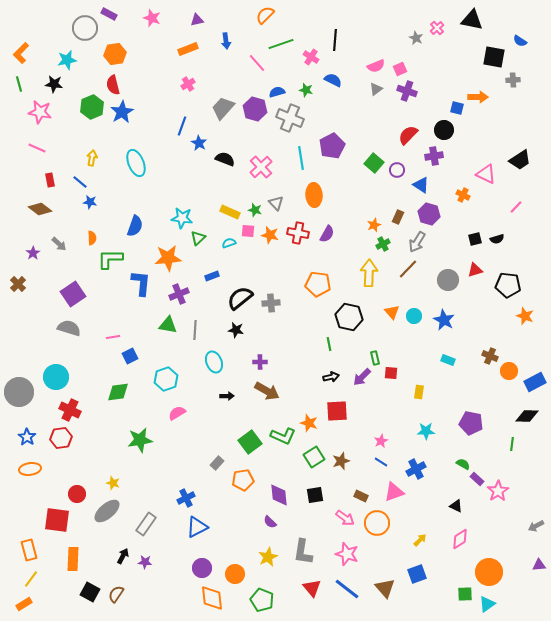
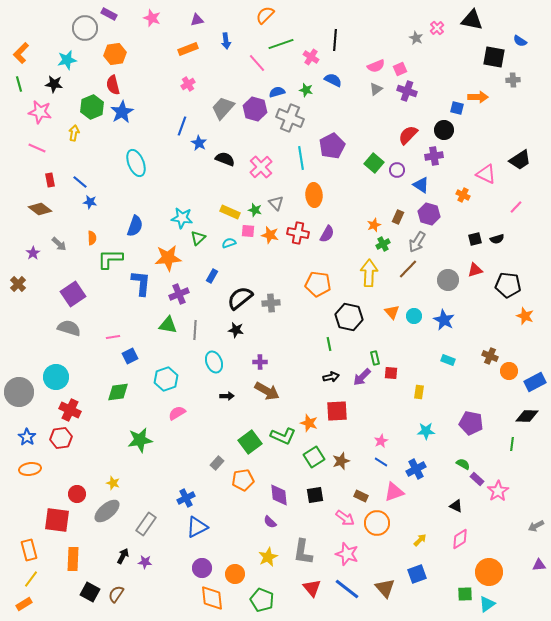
yellow arrow at (92, 158): moved 18 px left, 25 px up
blue rectangle at (212, 276): rotated 40 degrees counterclockwise
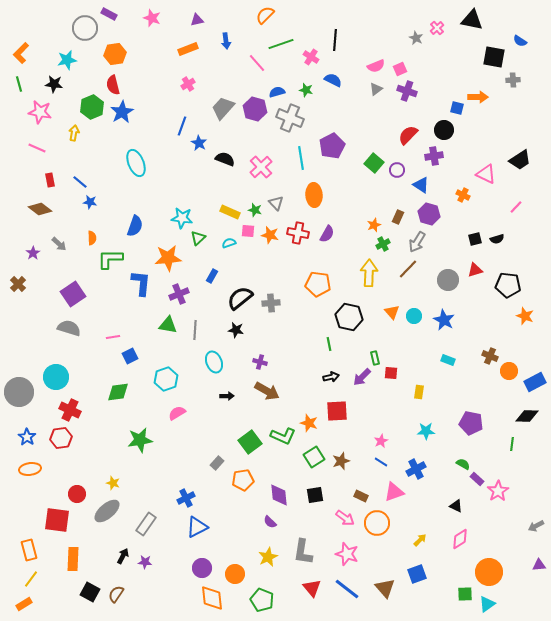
purple cross at (260, 362): rotated 16 degrees clockwise
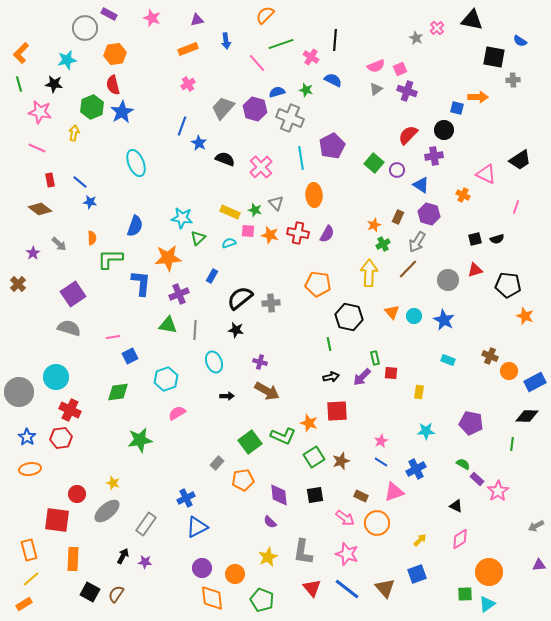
pink line at (516, 207): rotated 24 degrees counterclockwise
yellow line at (31, 579): rotated 12 degrees clockwise
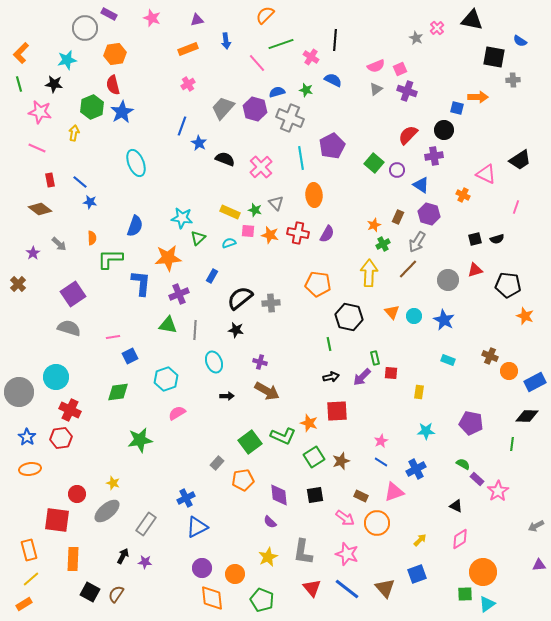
orange circle at (489, 572): moved 6 px left
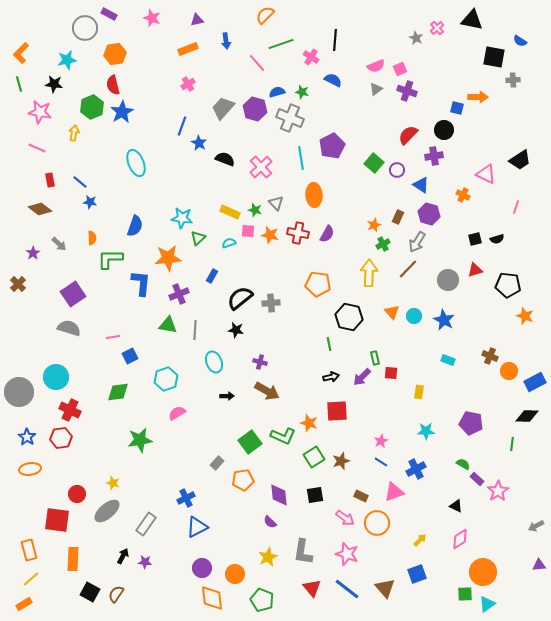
green star at (306, 90): moved 4 px left, 2 px down
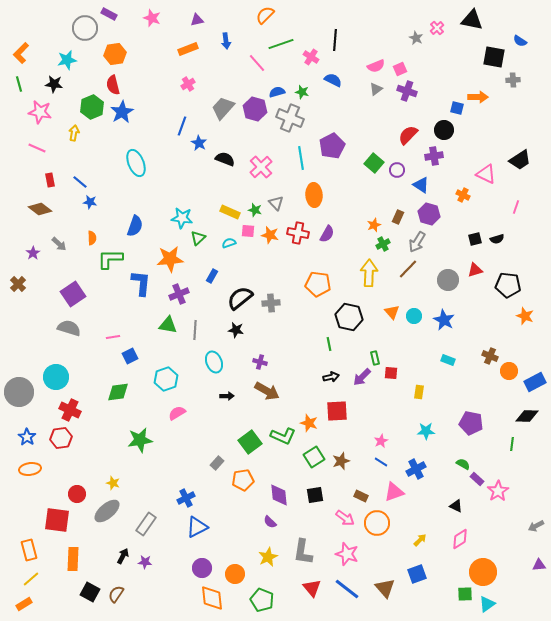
orange star at (168, 258): moved 2 px right, 1 px down
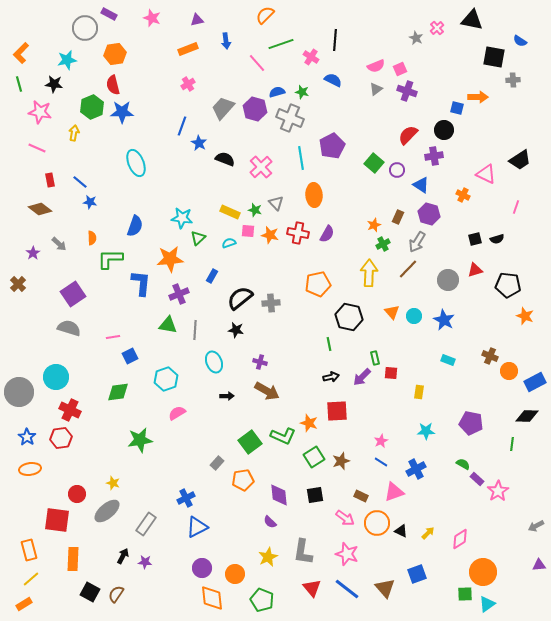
blue star at (122, 112): rotated 30 degrees clockwise
orange pentagon at (318, 284): rotated 20 degrees counterclockwise
black triangle at (456, 506): moved 55 px left, 25 px down
yellow arrow at (420, 540): moved 8 px right, 7 px up
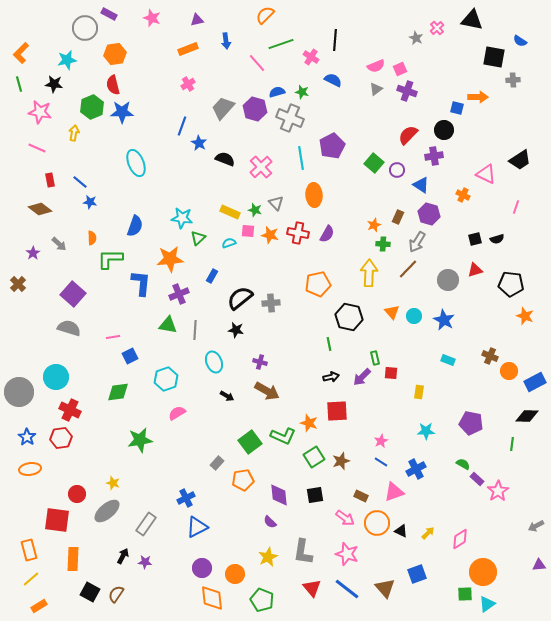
green cross at (383, 244): rotated 32 degrees clockwise
black pentagon at (508, 285): moved 3 px right, 1 px up
purple square at (73, 294): rotated 15 degrees counterclockwise
black arrow at (227, 396): rotated 32 degrees clockwise
orange rectangle at (24, 604): moved 15 px right, 2 px down
